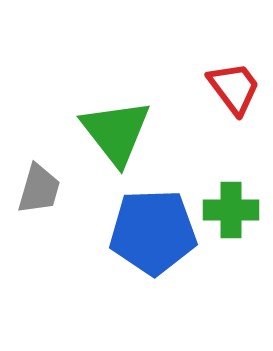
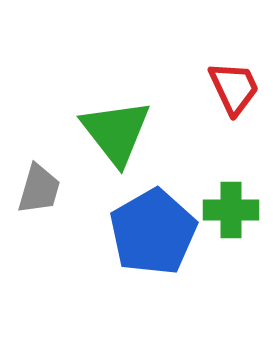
red trapezoid: rotated 12 degrees clockwise
blue pentagon: rotated 28 degrees counterclockwise
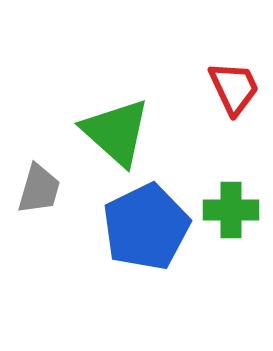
green triangle: rotated 10 degrees counterclockwise
blue pentagon: moved 7 px left, 5 px up; rotated 4 degrees clockwise
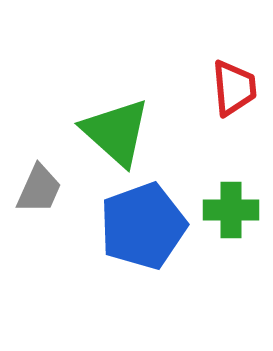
red trapezoid: rotated 20 degrees clockwise
gray trapezoid: rotated 8 degrees clockwise
blue pentagon: moved 3 px left, 1 px up; rotated 6 degrees clockwise
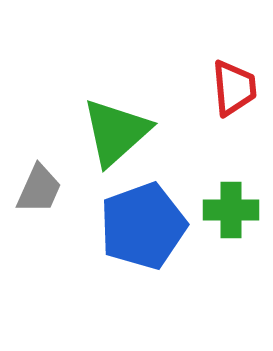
green triangle: rotated 36 degrees clockwise
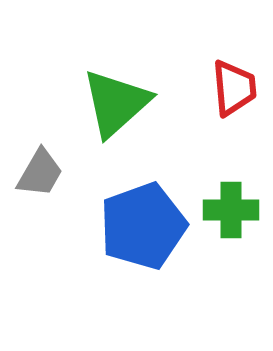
green triangle: moved 29 px up
gray trapezoid: moved 1 px right, 16 px up; rotated 6 degrees clockwise
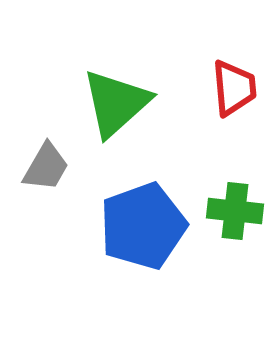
gray trapezoid: moved 6 px right, 6 px up
green cross: moved 4 px right, 1 px down; rotated 6 degrees clockwise
